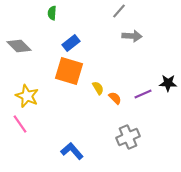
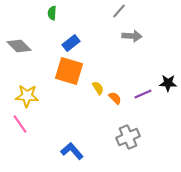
yellow star: rotated 20 degrees counterclockwise
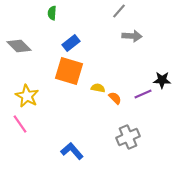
black star: moved 6 px left, 3 px up
yellow semicircle: rotated 48 degrees counterclockwise
yellow star: rotated 25 degrees clockwise
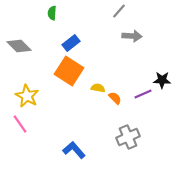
orange square: rotated 16 degrees clockwise
blue L-shape: moved 2 px right, 1 px up
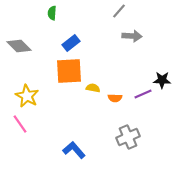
orange square: rotated 36 degrees counterclockwise
yellow semicircle: moved 5 px left
orange semicircle: rotated 136 degrees clockwise
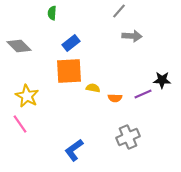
blue L-shape: rotated 85 degrees counterclockwise
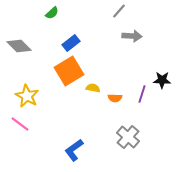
green semicircle: rotated 136 degrees counterclockwise
orange square: rotated 28 degrees counterclockwise
purple line: moved 1 px left; rotated 48 degrees counterclockwise
pink line: rotated 18 degrees counterclockwise
gray cross: rotated 25 degrees counterclockwise
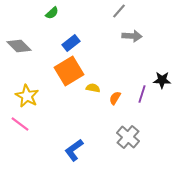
orange semicircle: rotated 120 degrees clockwise
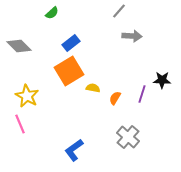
pink line: rotated 30 degrees clockwise
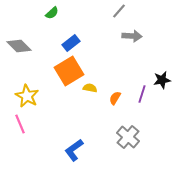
black star: rotated 12 degrees counterclockwise
yellow semicircle: moved 3 px left
